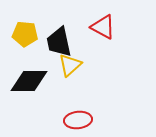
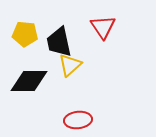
red triangle: rotated 28 degrees clockwise
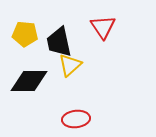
red ellipse: moved 2 px left, 1 px up
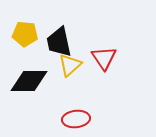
red triangle: moved 1 px right, 31 px down
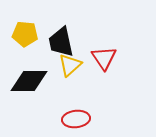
black trapezoid: moved 2 px right
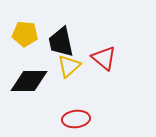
red triangle: rotated 16 degrees counterclockwise
yellow triangle: moved 1 px left, 1 px down
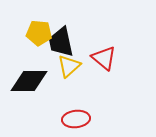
yellow pentagon: moved 14 px right, 1 px up
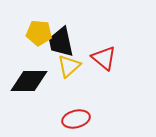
red ellipse: rotated 8 degrees counterclockwise
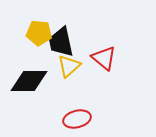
red ellipse: moved 1 px right
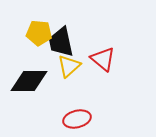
red triangle: moved 1 px left, 1 px down
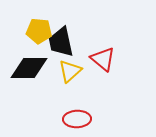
yellow pentagon: moved 2 px up
yellow triangle: moved 1 px right, 5 px down
black diamond: moved 13 px up
red ellipse: rotated 12 degrees clockwise
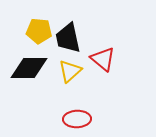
black trapezoid: moved 7 px right, 4 px up
